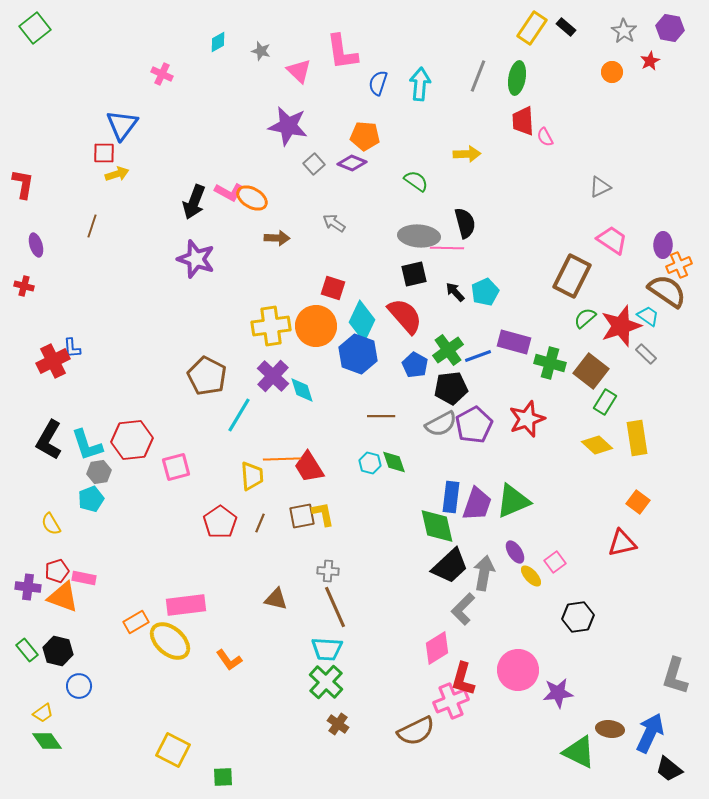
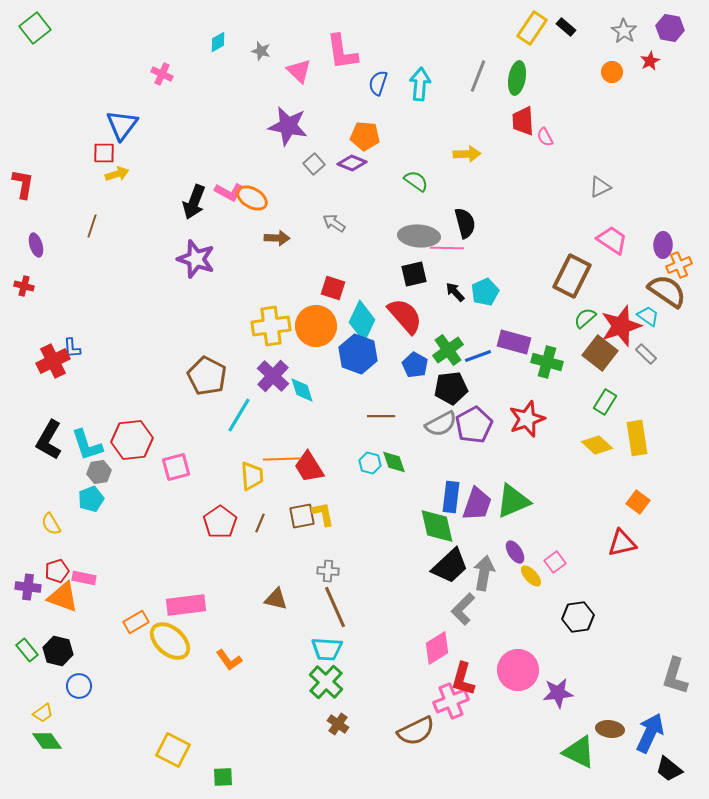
green cross at (550, 363): moved 3 px left, 1 px up
brown square at (591, 371): moved 9 px right, 18 px up
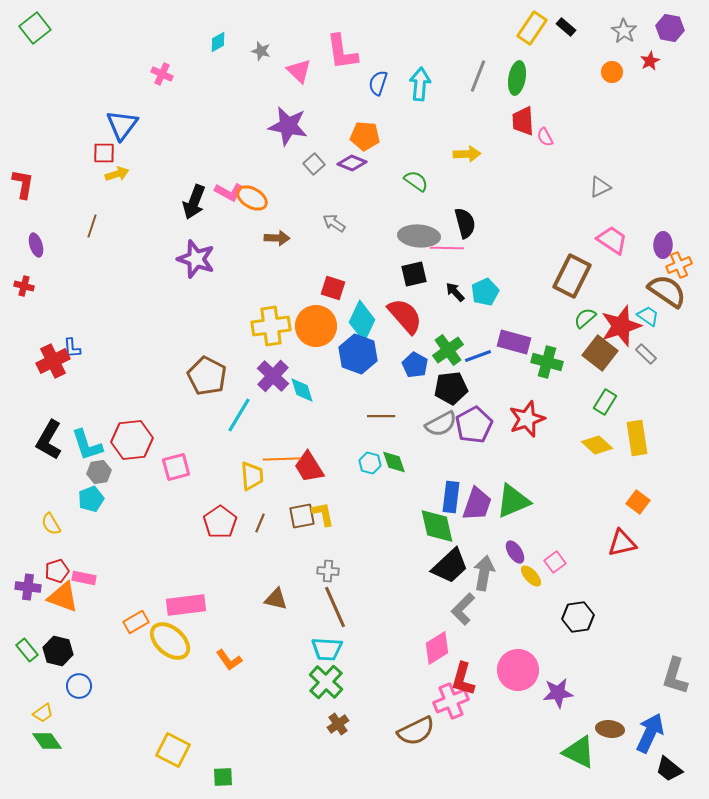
brown cross at (338, 724): rotated 20 degrees clockwise
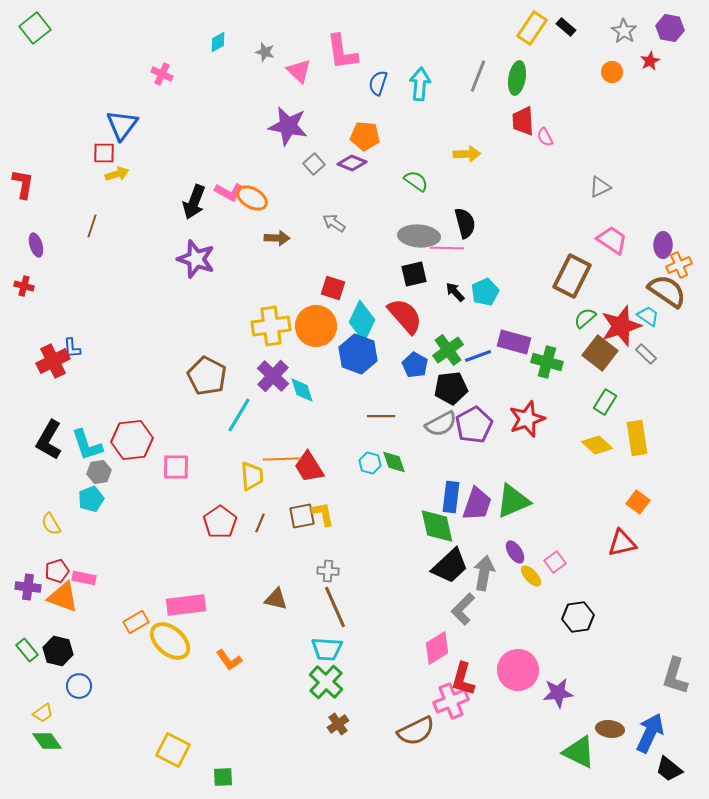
gray star at (261, 51): moved 4 px right, 1 px down
pink square at (176, 467): rotated 16 degrees clockwise
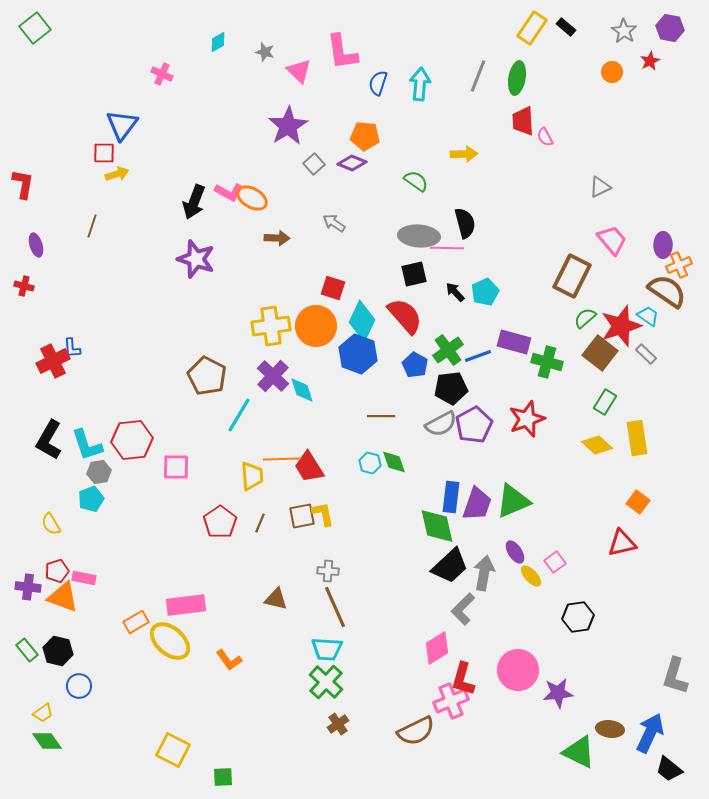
purple star at (288, 126): rotated 30 degrees clockwise
yellow arrow at (467, 154): moved 3 px left
pink trapezoid at (612, 240): rotated 16 degrees clockwise
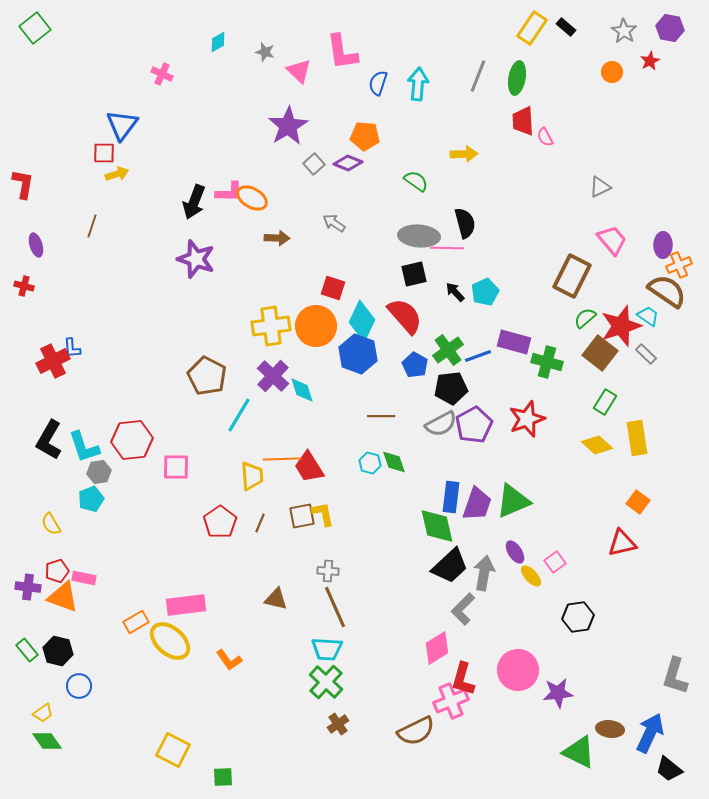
cyan arrow at (420, 84): moved 2 px left
purple diamond at (352, 163): moved 4 px left
pink L-shape at (229, 192): rotated 28 degrees counterclockwise
cyan L-shape at (87, 445): moved 3 px left, 2 px down
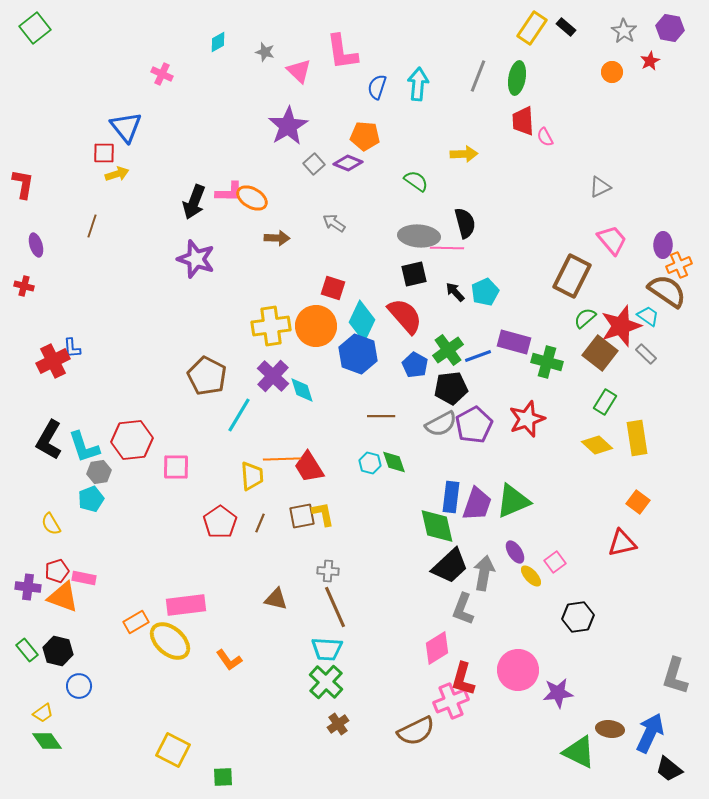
blue semicircle at (378, 83): moved 1 px left, 4 px down
blue triangle at (122, 125): moved 4 px right, 2 px down; rotated 16 degrees counterclockwise
gray L-shape at (463, 609): rotated 24 degrees counterclockwise
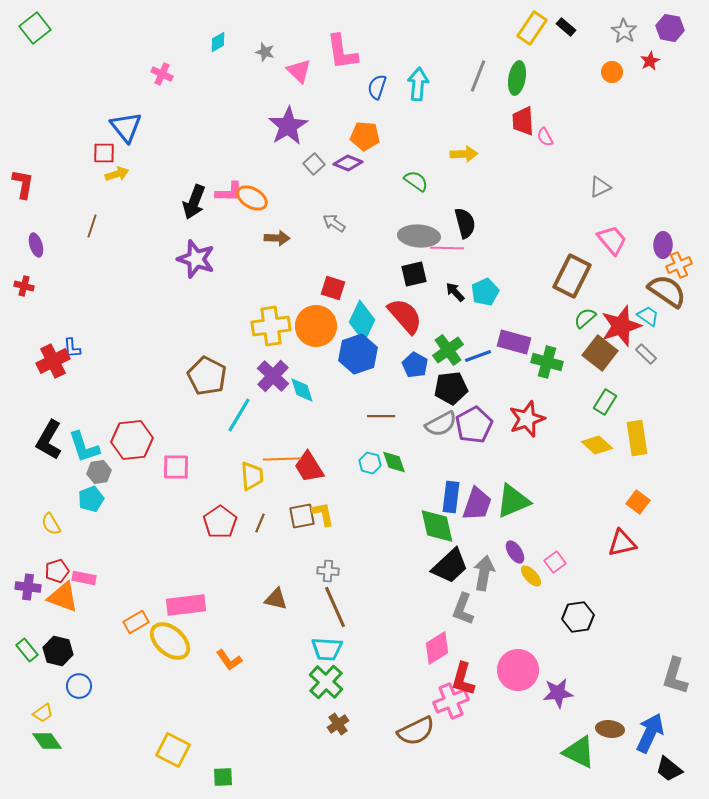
blue hexagon at (358, 354): rotated 21 degrees clockwise
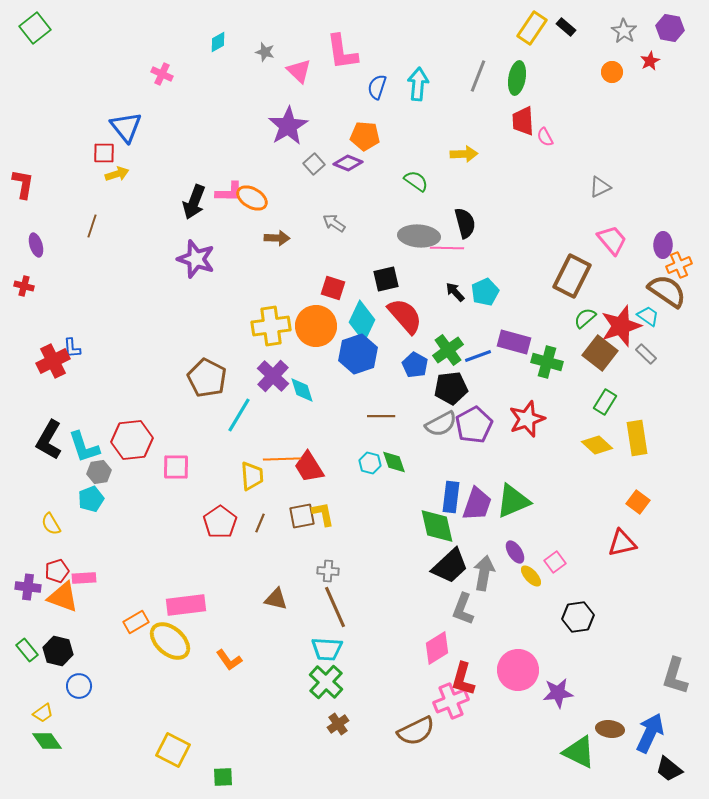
black square at (414, 274): moved 28 px left, 5 px down
brown pentagon at (207, 376): moved 2 px down
pink rectangle at (84, 578): rotated 15 degrees counterclockwise
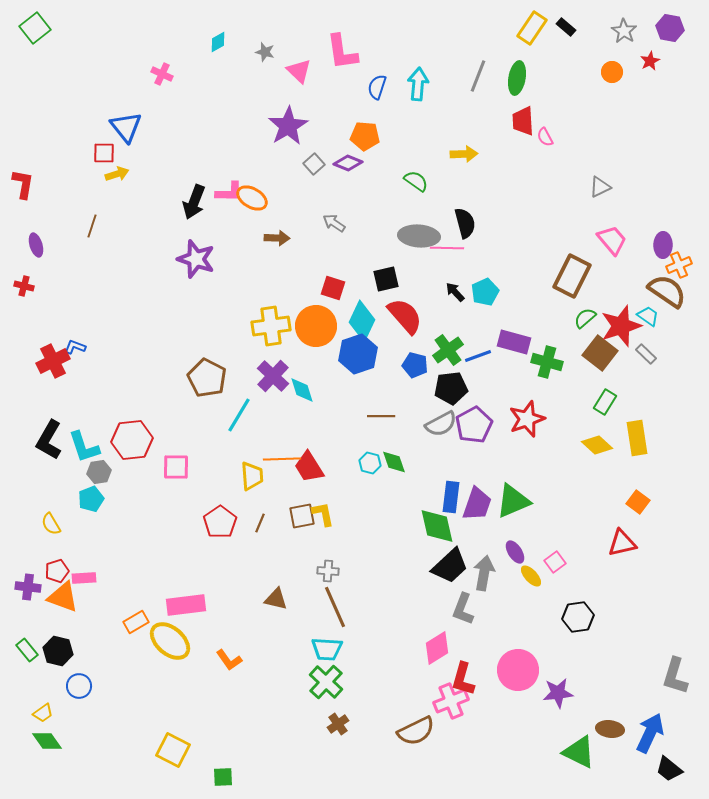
blue L-shape at (72, 348): moved 3 px right, 1 px up; rotated 115 degrees clockwise
blue pentagon at (415, 365): rotated 15 degrees counterclockwise
